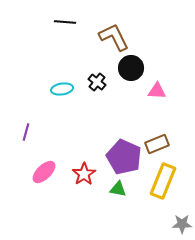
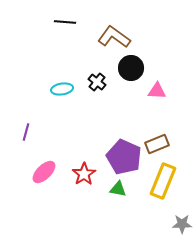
brown L-shape: rotated 28 degrees counterclockwise
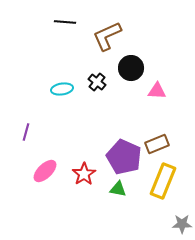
brown L-shape: moved 7 px left, 1 px up; rotated 60 degrees counterclockwise
pink ellipse: moved 1 px right, 1 px up
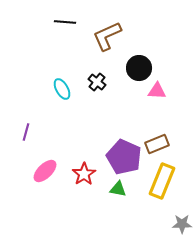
black circle: moved 8 px right
cyan ellipse: rotated 70 degrees clockwise
yellow rectangle: moved 1 px left
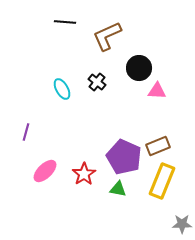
brown rectangle: moved 1 px right, 2 px down
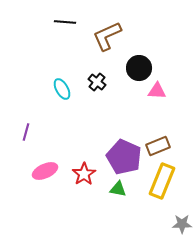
pink ellipse: rotated 20 degrees clockwise
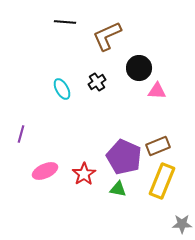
black cross: rotated 18 degrees clockwise
purple line: moved 5 px left, 2 px down
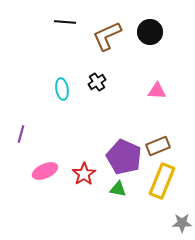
black circle: moved 11 px right, 36 px up
cyan ellipse: rotated 20 degrees clockwise
gray star: moved 1 px up
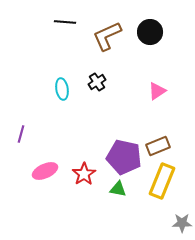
pink triangle: rotated 36 degrees counterclockwise
purple pentagon: rotated 12 degrees counterclockwise
